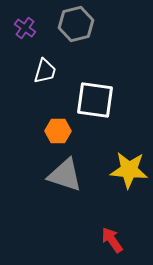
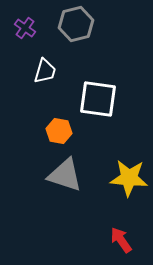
white square: moved 3 px right, 1 px up
orange hexagon: moved 1 px right; rotated 10 degrees clockwise
yellow star: moved 8 px down
red arrow: moved 9 px right
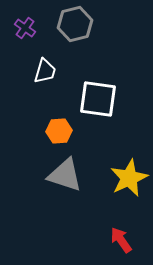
gray hexagon: moved 1 px left
orange hexagon: rotated 15 degrees counterclockwise
yellow star: rotated 30 degrees counterclockwise
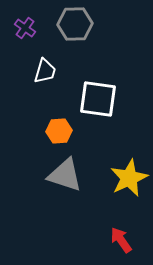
gray hexagon: rotated 12 degrees clockwise
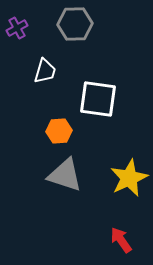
purple cross: moved 8 px left; rotated 25 degrees clockwise
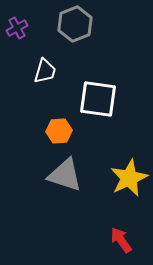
gray hexagon: rotated 20 degrees counterclockwise
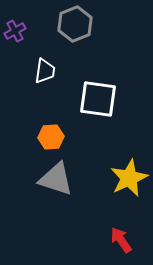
purple cross: moved 2 px left, 3 px down
white trapezoid: rotated 8 degrees counterclockwise
orange hexagon: moved 8 px left, 6 px down
gray triangle: moved 9 px left, 4 px down
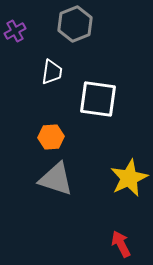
white trapezoid: moved 7 px right, 1 px down
red arrow: moved 4 px down; rotated 8 degrees clockwise
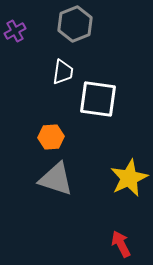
white trapezoid: moved 11 px right
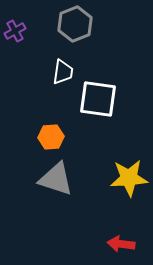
yellow star: rotated 21 degrees clockwise
red arrow: rotated 56 degrees counterclockwise
